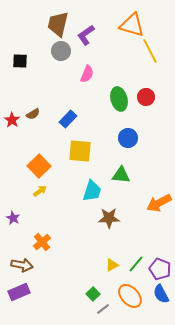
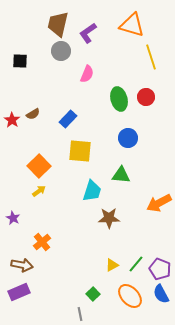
purple L-shape: moved 2 px right, 2 px up
yellow line: moved 1 px right, 6 px down; rotated 10 degrees clockwise
yellow arrow: moved 1 px left
gray line: moved 23 px left, 5 px down; rotated 64 degrees counterclockwise
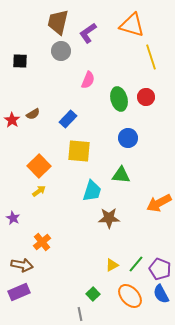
brown trapezoid: moved 2 px up
pink semicircle: moved 1 px right, 6 px down
yellow square: moved 1 px left
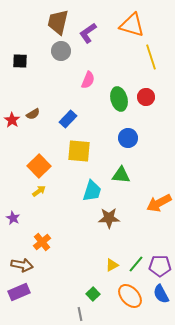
purple pentagon: moved 3 px up; rotated 20 degrees counterclockwise
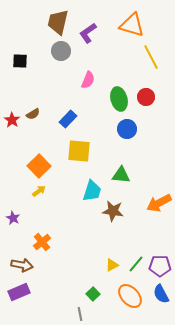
yellow line: rotated 10 degrees counterclockwise
blue circle: moved 1 px left, 9 px up
brown star: moved 4 px right, 7 px up; rotated 10 degrees clockwise
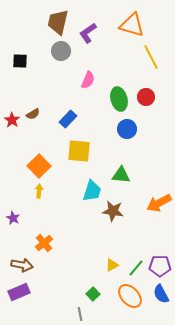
yellow arrow: rotated 48 degrees counterclockwise
orange cross: moved 2 px right, 1 px down
green line: moved 4 px down
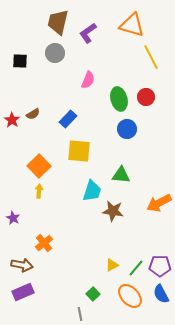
gray circle: moved 6 px left, 2 px down
purple rectangle: moved 4 px right
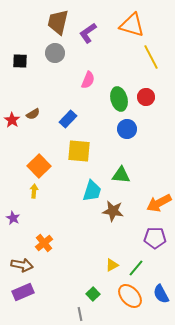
yellow arrow: moved 5 px left
purple pentagon: moved 5 px left, 28 px up
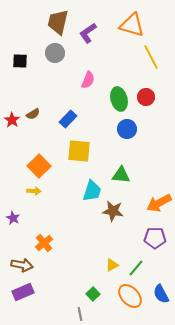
yellow arrow: rotated 88 degrees clockwise
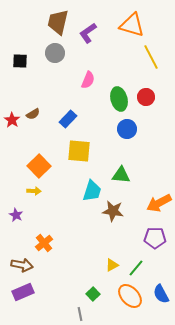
purple star: moved 3 px right, 3 px up
